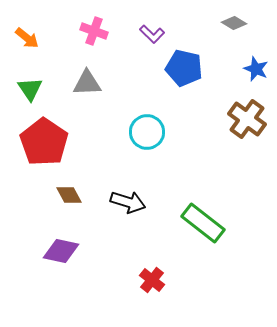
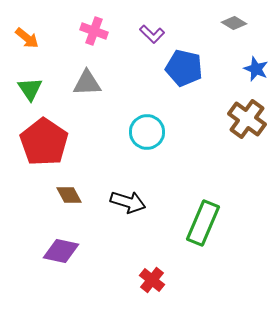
green rectangle: rotated 75 degrees clockwise
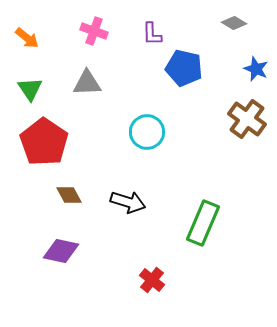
purple L-shape: rotated 45 degrees clockwise
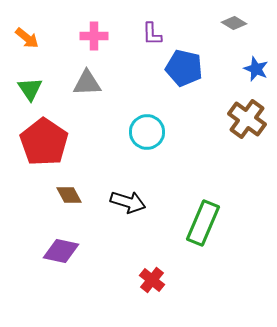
pink cross: moved 5 px down; rotated 20 degrees counterclockwise
